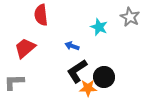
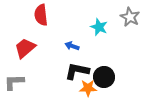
black L-shape: rotated 45 degrees clockwise
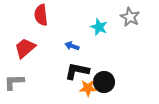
black circle: moved 5 px down
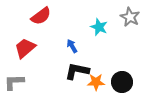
red semicircle: moved 1 px down; rotated 120 degrees counterclockwise
blue arrow: rotated 40 degrees clockwise
black circle: moved 18 px right
orange star: moved 8 px right, 6 px up
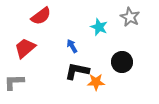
black circle: moved 20 px up
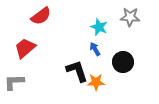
gray star: rotated 24 degrees counterclockwise
blue arrow: moved 23 px right, 3 px down
black circle: moved 1 px right
black L-shape: rotated 60 degrees clockwise
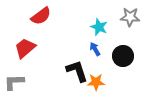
black circle: moved 6 px up
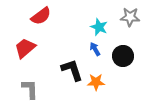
black L-shape: moved 5 px left, 1 px up
gray L-shape: moved 16 px right, 7 px down; rotated 90 degrees clockwise
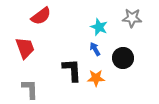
gray star: moved 2 px right, 1 px down
red trapezoid: rotated 110 degrees clockwise
black circle: moved 2 px down
black L-shape: rotated 15 degrees clockwise
orange star: moved 4 px up
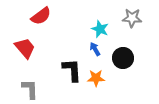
cyan star: moved 1 px right, 2 px down
red trapezoid: rotated 20 degrees counterclockwise
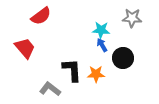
cyan star: moved 1 px right, 1 px down; rotated 18 degrees counterclockwise
blue arrow: moved 7 px right, 4 px up
orange star: moved 4 px up
gray L-shape: moved 20 px right; rotated 50 degrees counterclockwise
